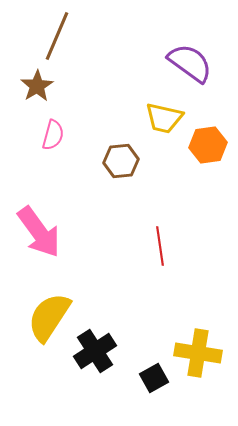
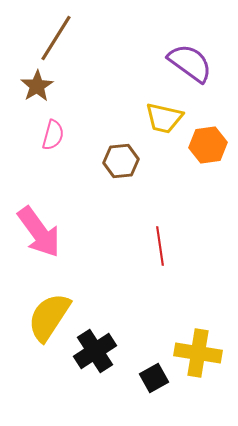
brown line: moved 1 px left, 2 px down; rotated 9 degrees clockwise
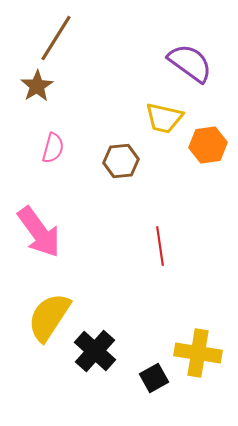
pink semicircle: moved 13 px down
black cross: rotated 15 degrees counterclockwise
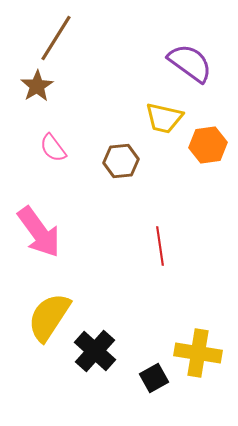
pink semicircle: rotated 128 degrees clockwise
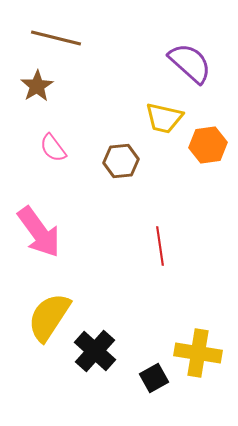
brown line: rotated 72 degrees clockwise
purple semicircle: rotated 6 degrees clockwise
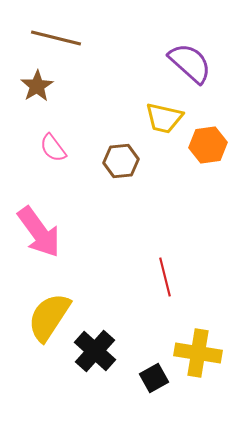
red line: moved 5 px right, 31 px down; rotated 6 degrees counterclockwise
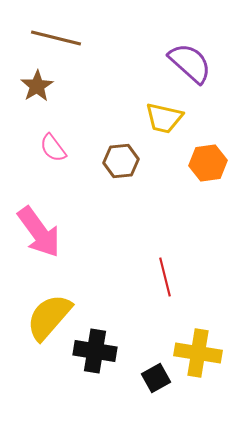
orange hexagon: moved 18 px down
yellow semicircle: rotated 8 degrees clockwise
black cross: rotated 33 degrees counterclockwise
black square: moved 2 px right
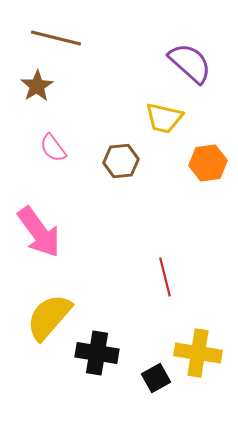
black cross: moved 2 px right, 2 px down
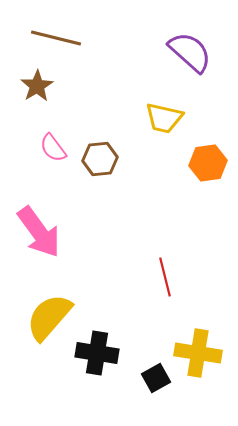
purple semicircle: moved 11 px up
brown hexagon: moved 21 px left, 2 px up
